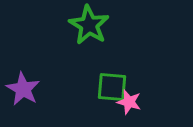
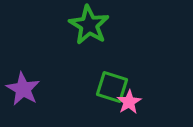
green square: rotated 12 degrees clockwise
pink star: rotated 25 degrees clockwise
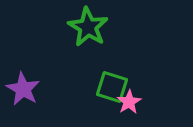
green star: moved 1 px left, 2 px down
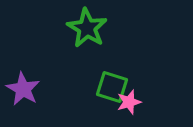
green star: moved 1 px left, 1 px down
pink star: rotated 15 degrees clockwise
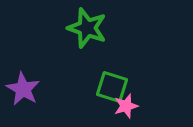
green star: rotated 12 degrees counterclockwise
pink star: moved 3 px left, 4 px down
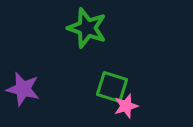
purple star: rotated 16 degrees counterclockwise
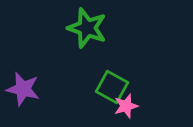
green square: rotated 12 degrees clockwise
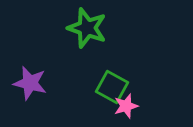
purple star: moved 7 px right, 6 px up
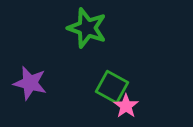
pink star: rotated 20 degrees counterclockwise
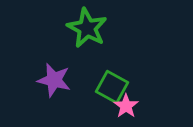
green star: rotated 9 degrees clockwise
purple star: moved 24 px right, 3 px up
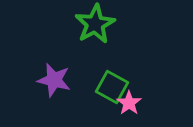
green star: moved 8 px right, 4 px up; rotated 15 degrees clockwise
pink star: moved 3 px right, 3 px up
